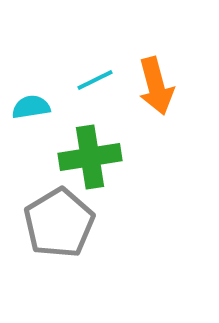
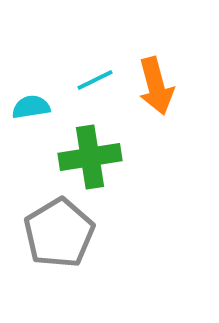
gray pentagon: moved 10 px down
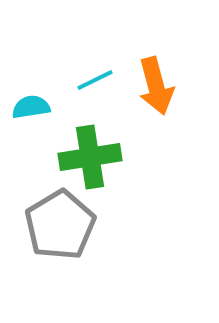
gray pentagon: moved 1 px right, 8 px up
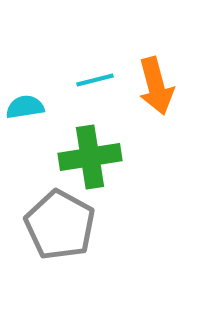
cyan line: rotated 12 degrees clockwise
cyan semicircle: moved 6 px left
gray pentagon: rotated 12 degrees counterclockwise
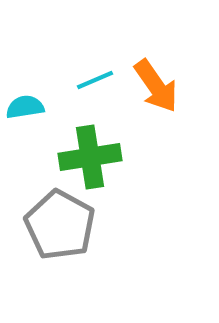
cyan line: rotated 9 degrees counterclockwise
orange arrow: rotated 20 degrees counterclockwise
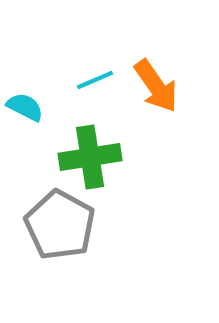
cyan semicircle: rotated 36 degrees clockwise
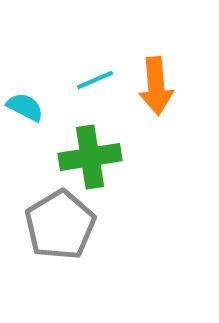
orange arrow: rotated 30 degrees clockwise
gray pentagon: rotated 12 degrees clockwise
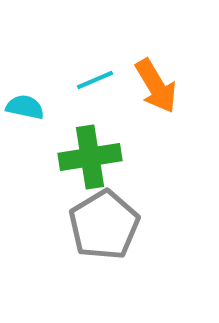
orange arrow: rotated 26 degrees counterclockwise
cyan semicircle: rotated 15 degrees counterclockwise
gray pentagon: moved 44 px right
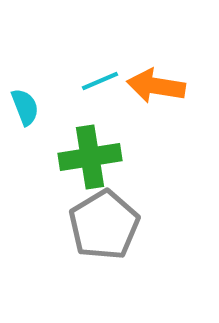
cyan line: moved 5 px right, 1 px down
orange arrow: rotated 130 degrees clockwise
cyan semicircle: rotated 57 degrees clockwise
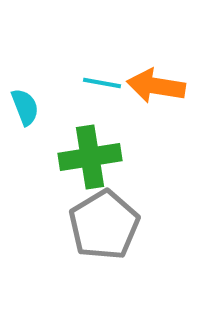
cyan line: moved 2 px right, 2 px down; rotated 33 degrees clockwise
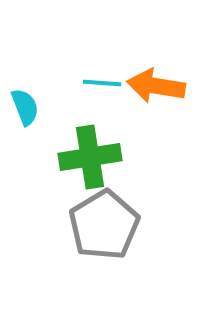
cyan line: rotated 6 degrees counterclockwise
